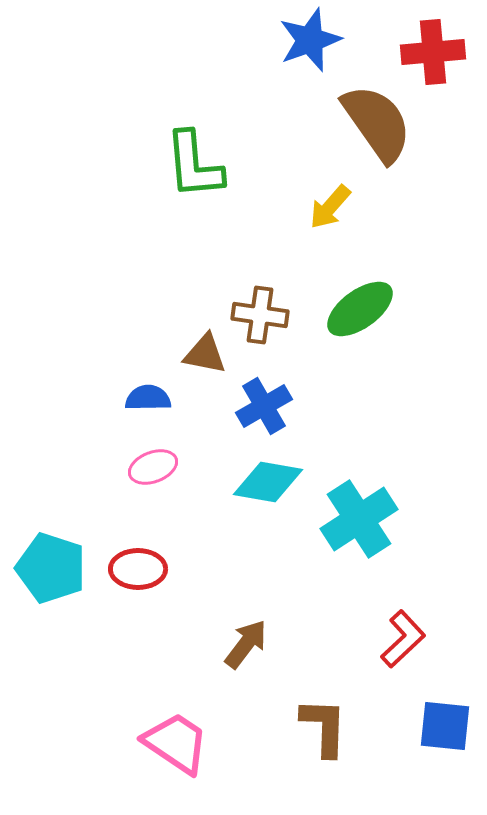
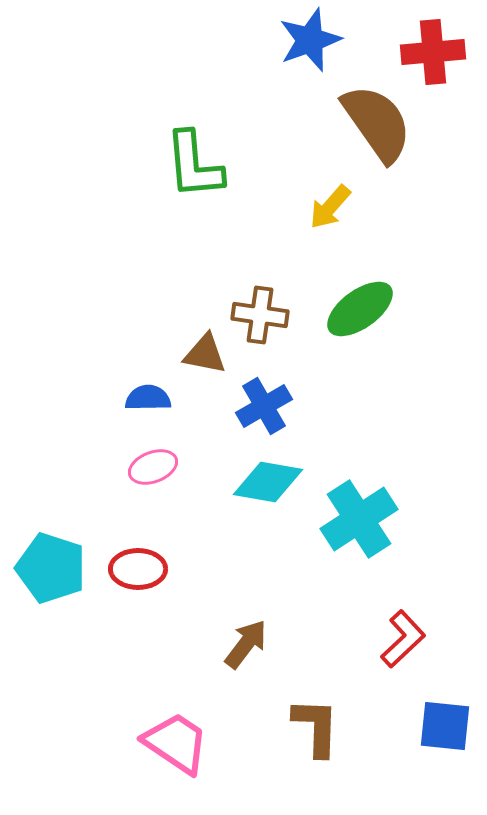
brown L-shape: moved 8 px left
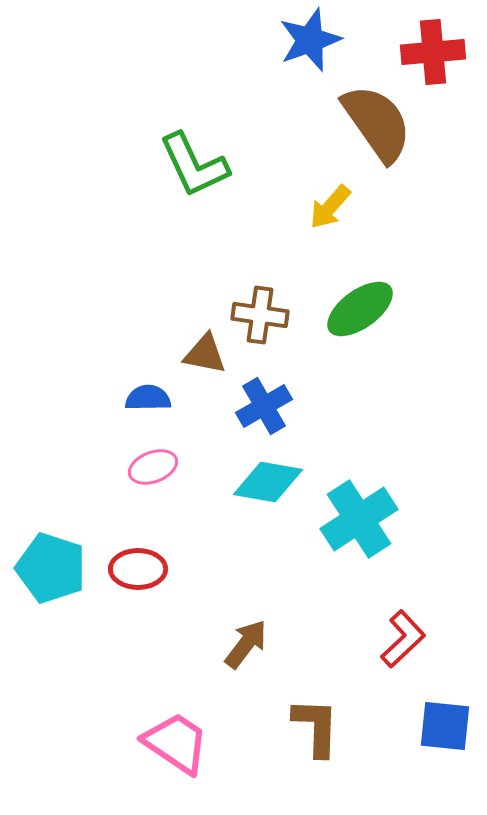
green L-shape: rotated 20 degrees counterclockwise
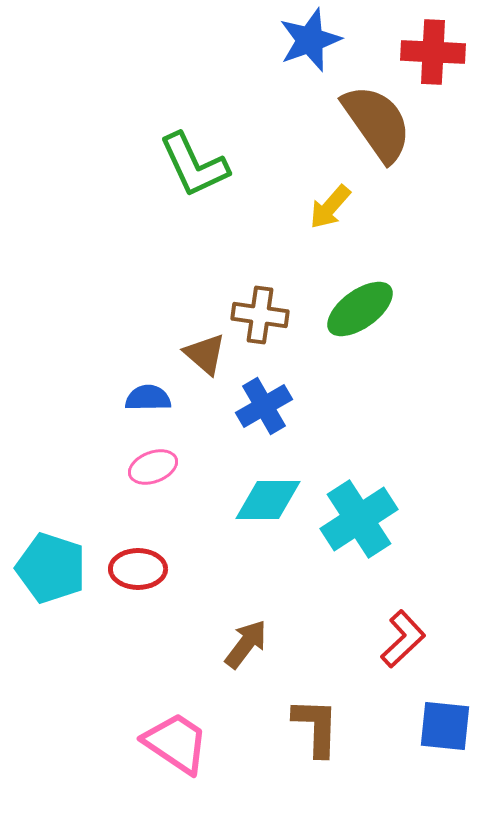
red cross: rotated 8 degrees clockwise
brown triangle: rotated 30 degrees clockwise
cyan diamond: moved 18 px down; rotated 10 degrees counterclockwise
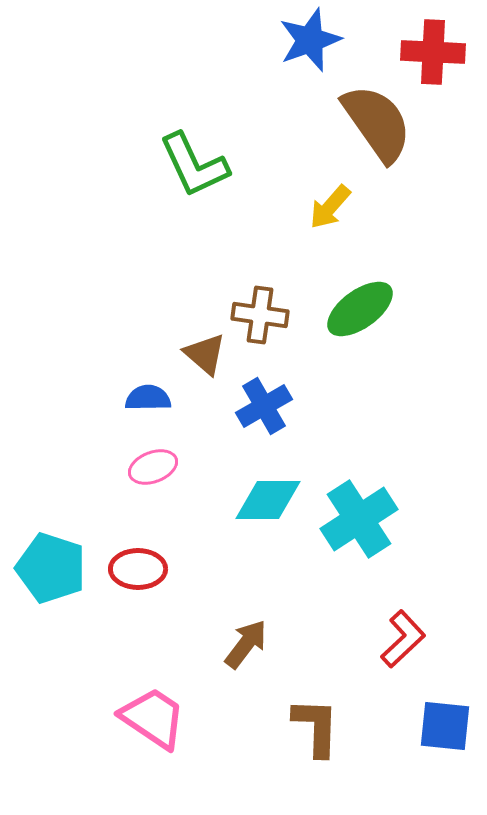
pink trapezoid: moved 23 px left, 25 px up
